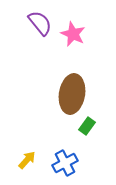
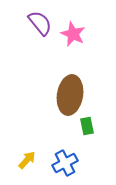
brown ellipse: moved 2 px left, 1 px down
green rectangle: rotated 48 degrees counterclockwise
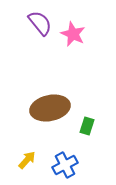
brown ellipse: moved 20 px left, 13 px down; rotated 69 degrees clockwise
green rectangle: rotated 30 degrees clockwise
blue cross: moved 2 px down
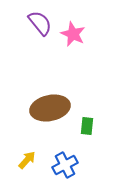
green rectangle: rotated 12 degrees counterclockwise
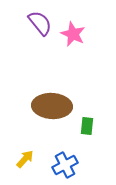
brown ellipse: moved 2 px right, 2 px up; rotated 15 degrees clockwise
yellow arrow: moved 2 px left, 1 px up
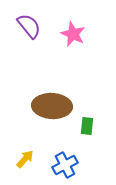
purple semicircle: moved 11 px left, 3 px down
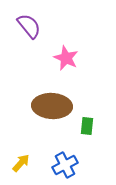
pink star: moved 7 px left, 24 px down
yellow arrow: moved 4 px left, 4 px down
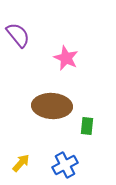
purple semicircle: moved 11 px left, 9 px down
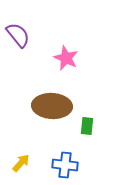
blue cross: rotated 35 degrees clockwise
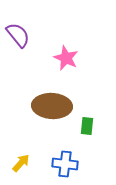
blue cross: moved 1 px up
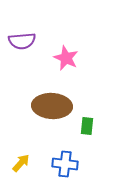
purple semicircle: moved 4 px right, 6 px down; rotated 124 degrees clockwise
